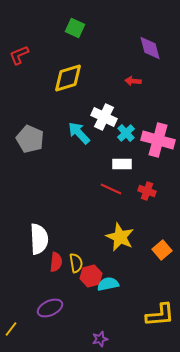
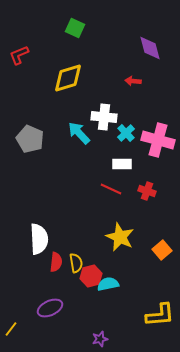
white cross: rotated 20 degrees counterclockwise
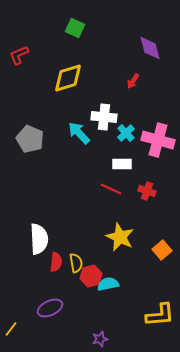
red arrow: rotated 63 degrees counterclockwise
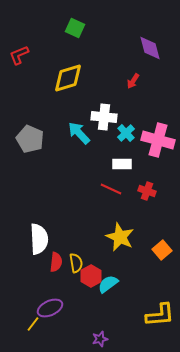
red hexagon: rotated 15 degrees counterclockwise
cyan semicircle: rotated 25 degrees counterclockwise
yellow line: moved 22 px right, 5 px up
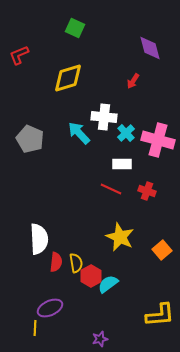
yellow line: moved 2 px right, 4 px down; rotated 35 degrees counterclockwise
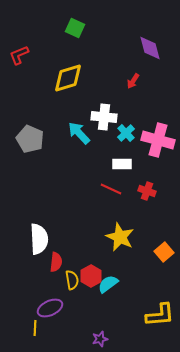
orange square: moved 2 px right, 2 px down
yellow semicircle: moved 4 px left, 17 px down
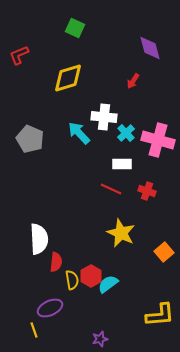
yellow star: moved 1 px right, 4 px up
yellow line: moved 1 px left, 2 px down; rotated 21 degrees counterclockwise
